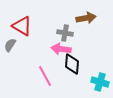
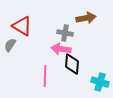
pink line: rotated 30 degrees clockwise
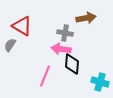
pink line: rotated 20 degrees clockwise
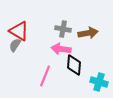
brown arrow: moved 2 px right, 15 px down
red triangle: moved 3 px left, 5 px down
gray cross: moved 2 px left, 4 px up
gray semicircle: moved 5 px right
black diamond: moved 2 px right, 1 px down
cyan cross: moved 1 px left
